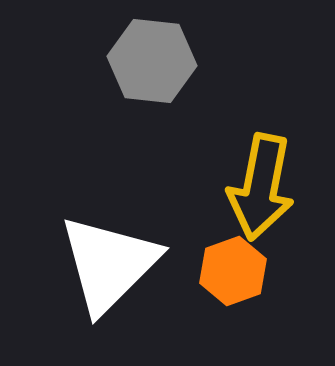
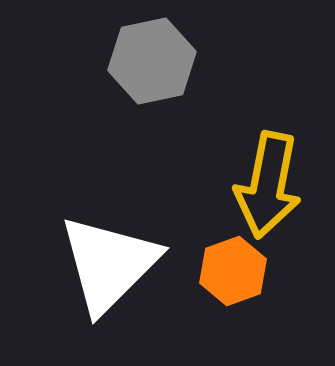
gray hexagon: rotated 18 degrees counterclockwise
yellow arrow: moved 7 px right, 2 px up
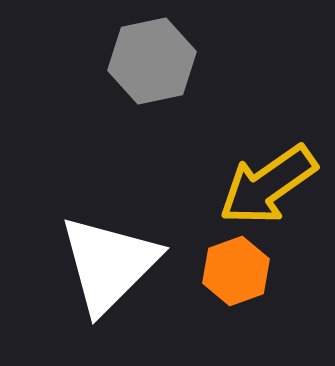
yellow arrow: rotated 44 degrees clockwise
orange hexagon: moved 3 px right
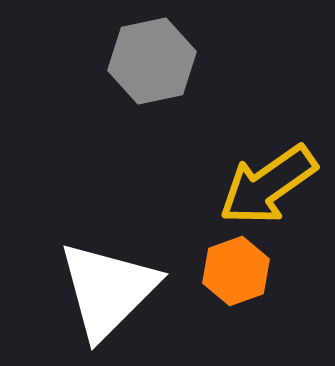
white triangle: moved 1 px left, 26 px down
